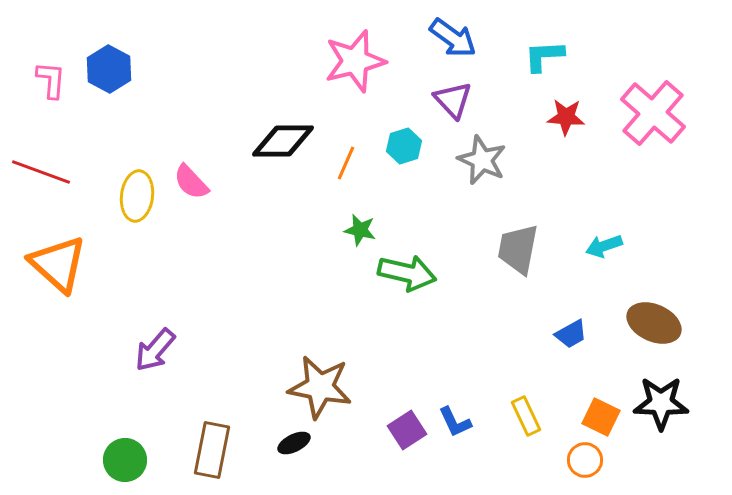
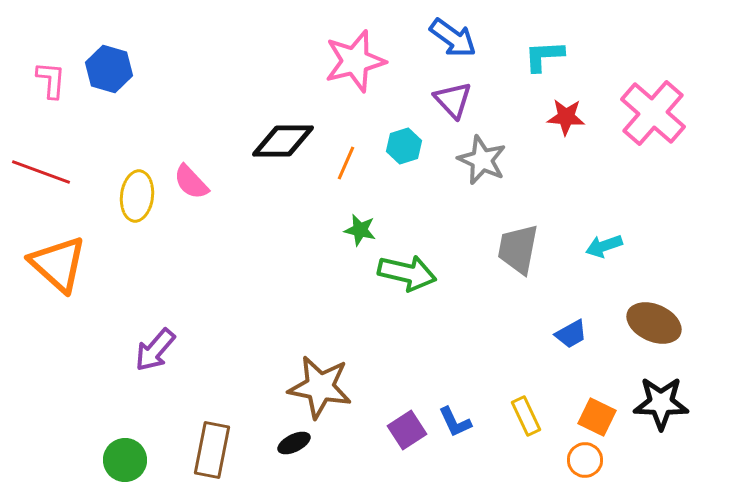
blue hexagon: rotated 12 degrees counterclockwise
orange square: moved 4 px left
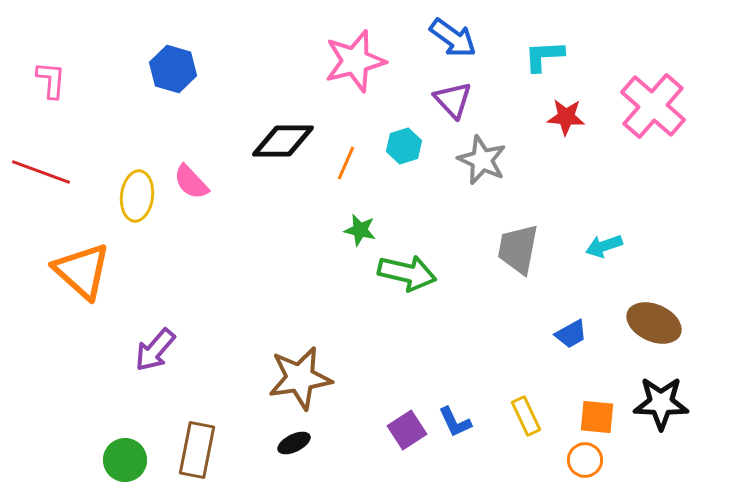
blue hexagon: moved 64 px right
pink cross: moved 7 px up
orange triangle: moved 24 px right, 7 px down
brown star: moved 20 px left, 9 px up; rotated 20 degrees counterclockwise
orange square: rotated 21 degrees counterclockwise
brown rectangle: moved 15 px left
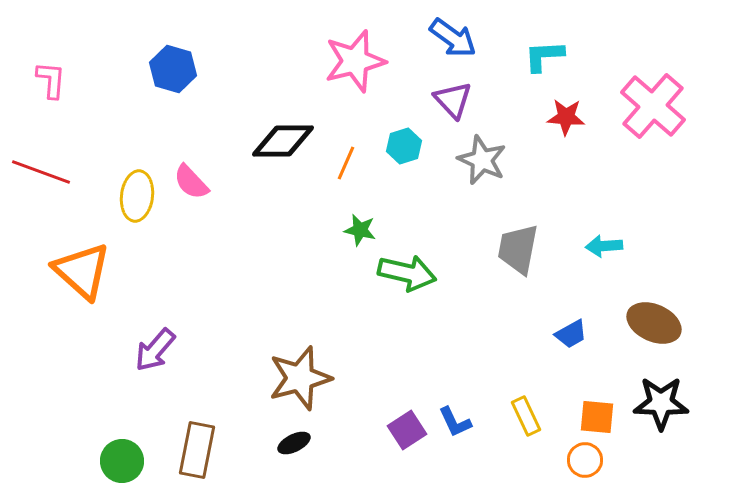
cyan arrow: rotated 15 degrees clockwise
brown star: rotated 6 degrees counterclockwise
green circle: moved 3 px left, 1 px down
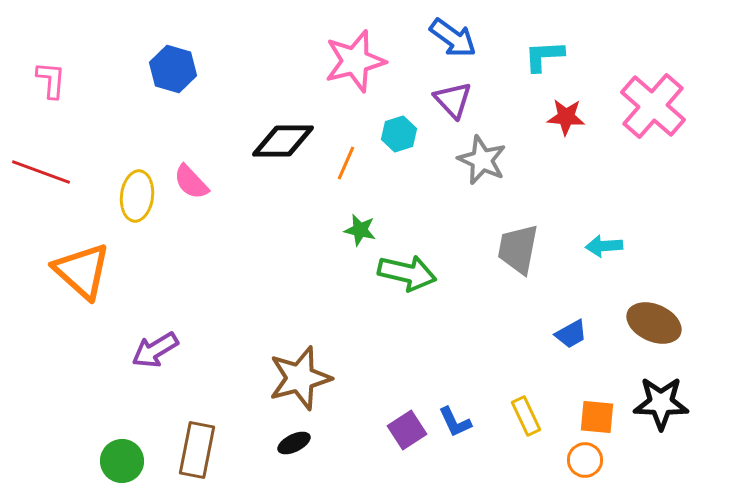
cyan hexagon: moved 5 px left, 12 px up
purple arrow: rotated 18 degrees clockwise
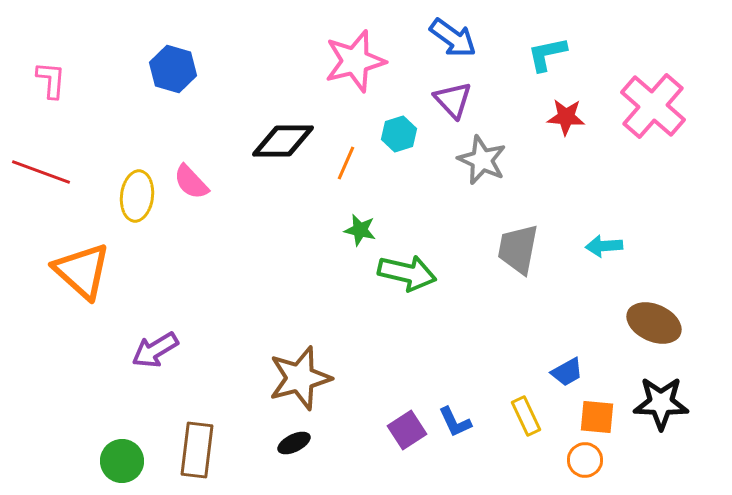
cyan L-shape: moved 3 px right, 2 px up; rotated 9 degrees counterclockwise
blue trapezoid: moved 4 px left, 38 px down
brown rectangle: rotated 4 degrees counterclockwise
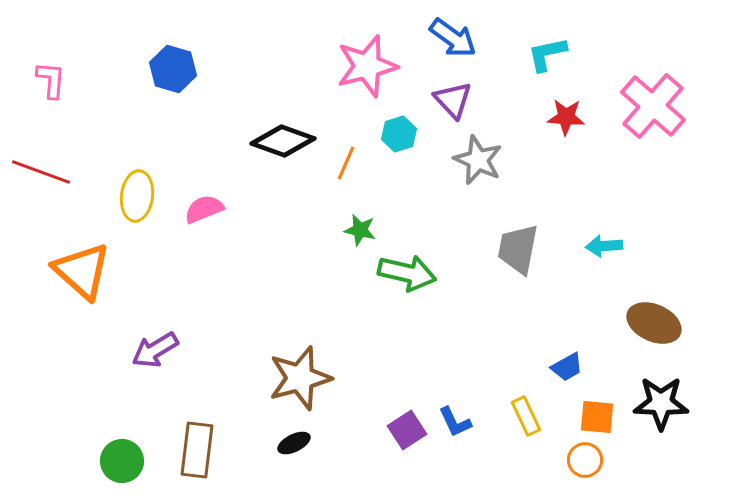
pink star: moved 12 px right, 5 px down
black diamond: rotated 20 degrees clockwise
gray star: moved 4 px left
pink semicircle: moved 13 px right, 27 px down; rotated 111 degrees clockwise
blue trapezoid: moved 5 px up
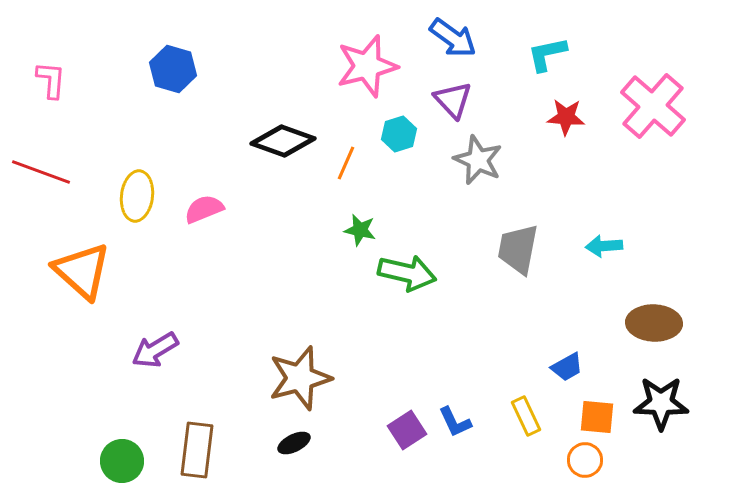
brown ellipse: rotated 22 degrees counterclockwise
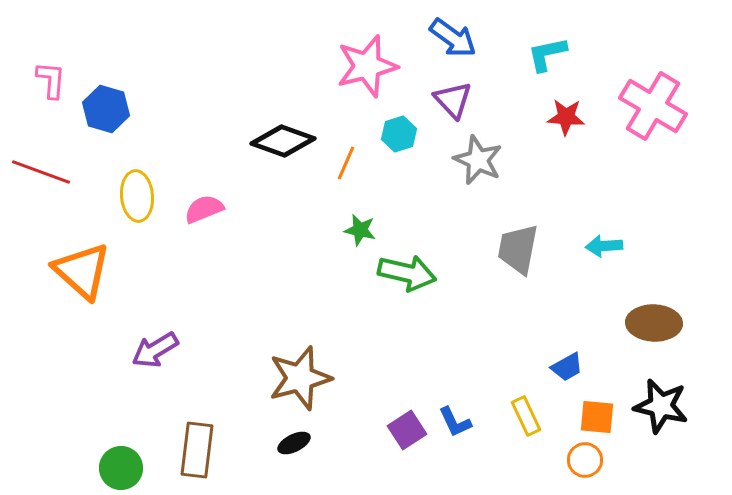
blue hexagon: moved 67 px left, 40 px down
pink cross: rotated 10 degrees counterclockwise
yellow ellipse: rotated 12 degrees counterclockwise
black star: moved 3 px down; rotated 12 degrees clockwise
green circle: moved 1 px left, 7 px down
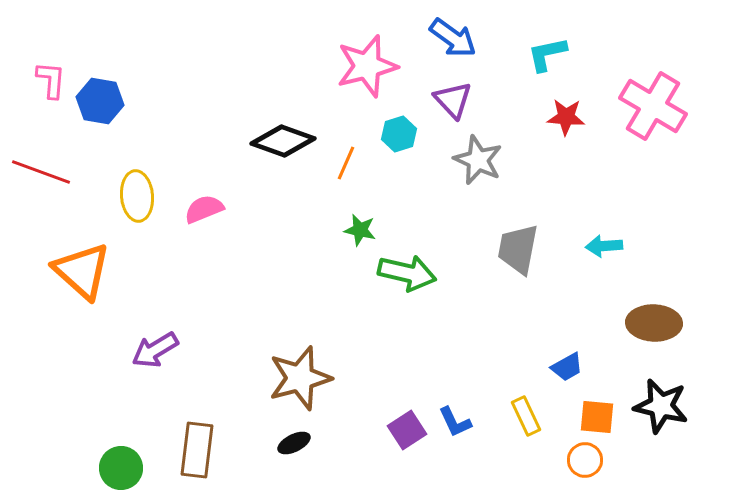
blue hexagon: moved 6 px left, 8 px up; rotated 6 degrees counterclockwise
